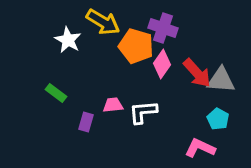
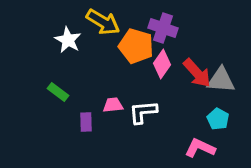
green rectangle: moved 2 px right, 1 px up
purple rectangle: rotated 18 degrees counterclockwise
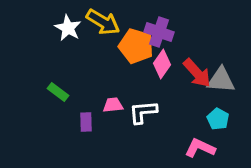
purple cross: moved 4 px left, 4 px down
white star: moved 12 px up
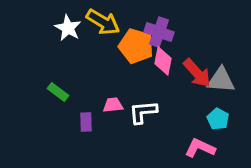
pink diamond: moved 1 px right, 3 px up; rotated 24 degrees counterclockwise
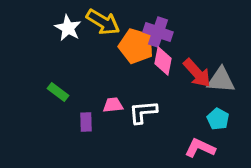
purple cross: moved 1 px left
